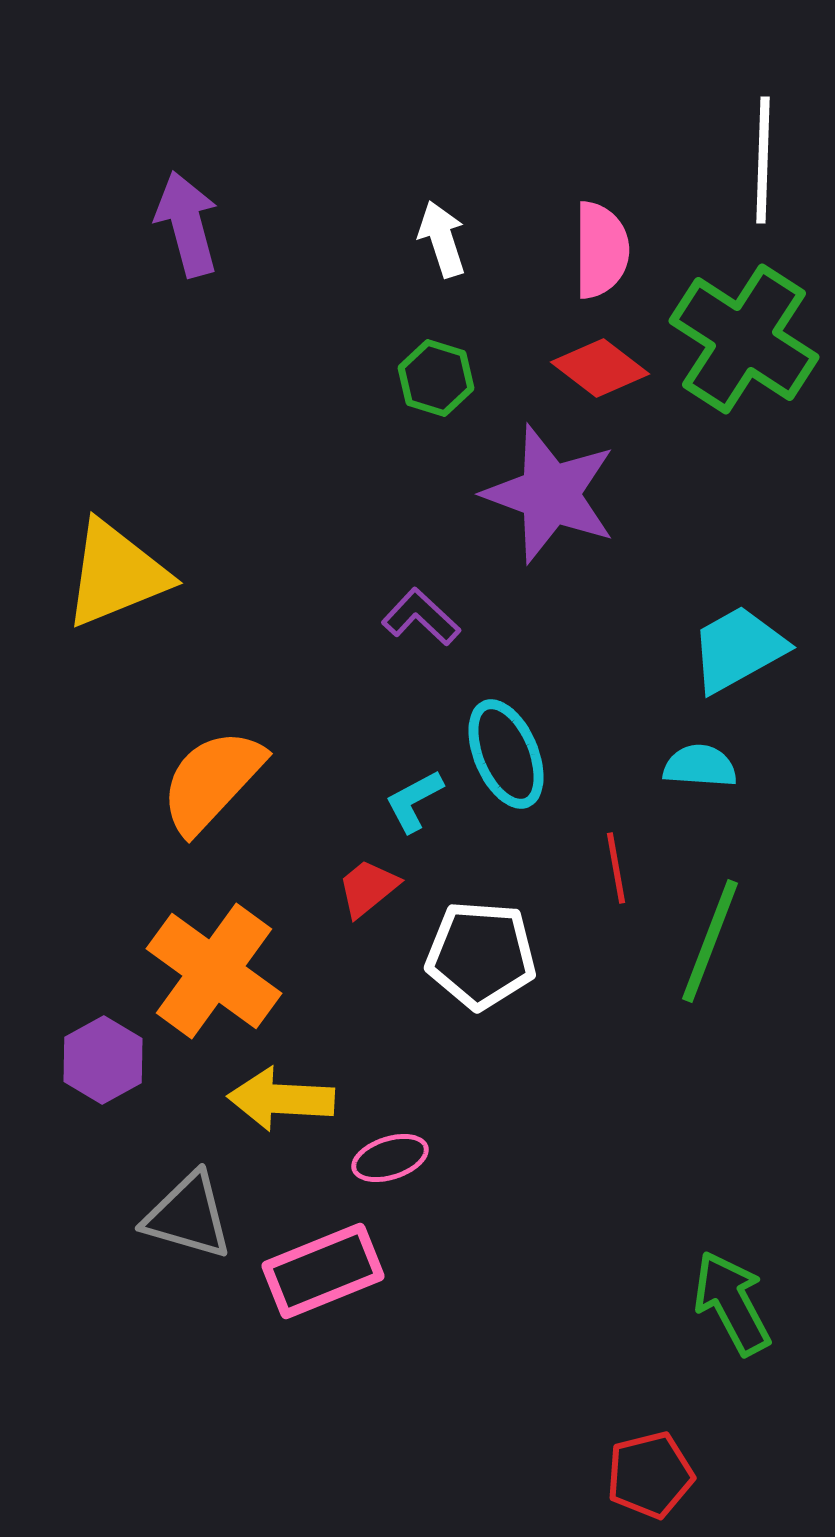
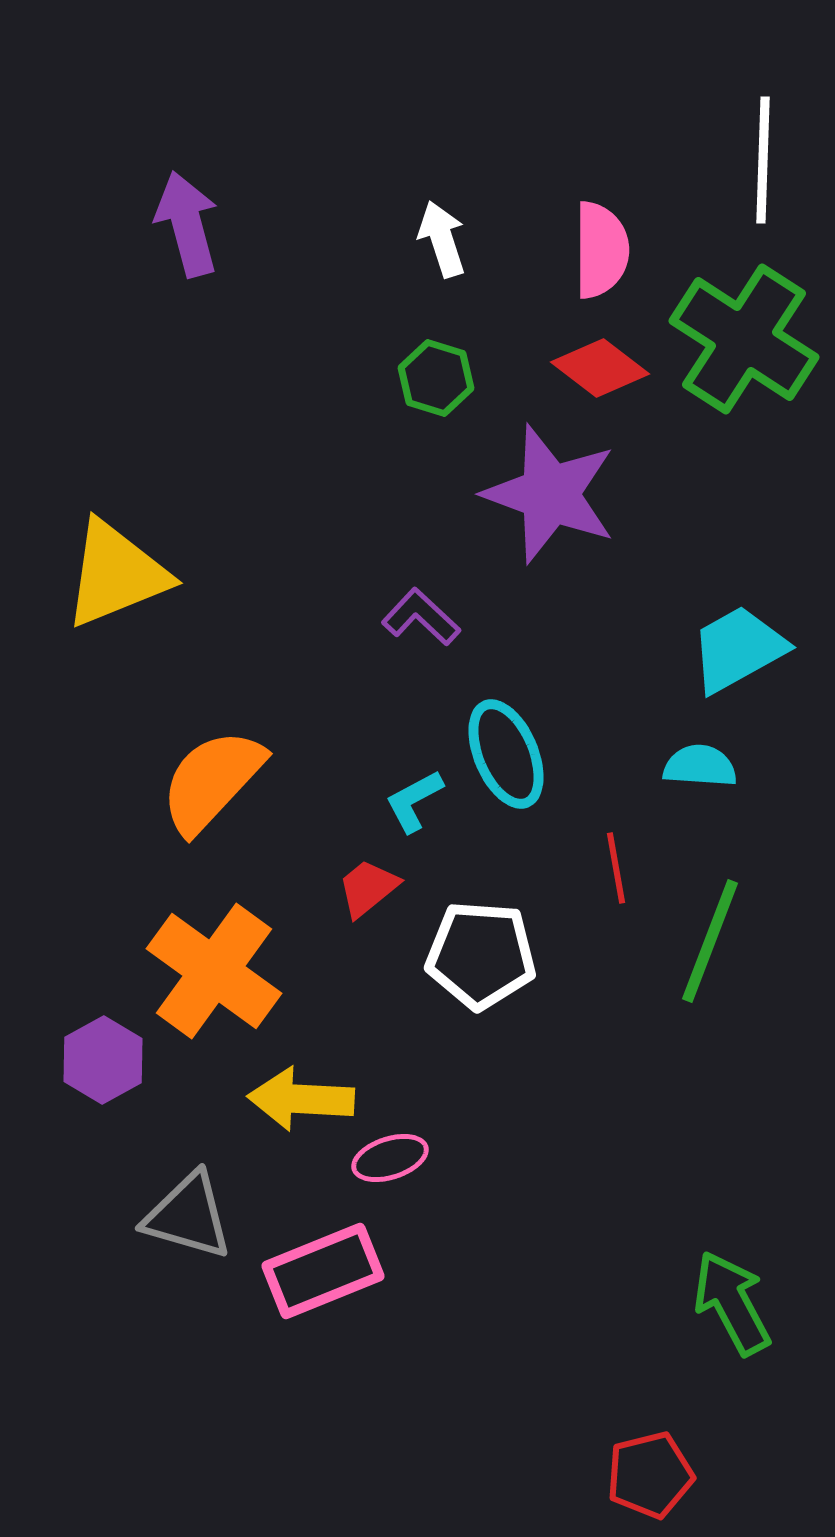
yellow arrow: moved 20 px right
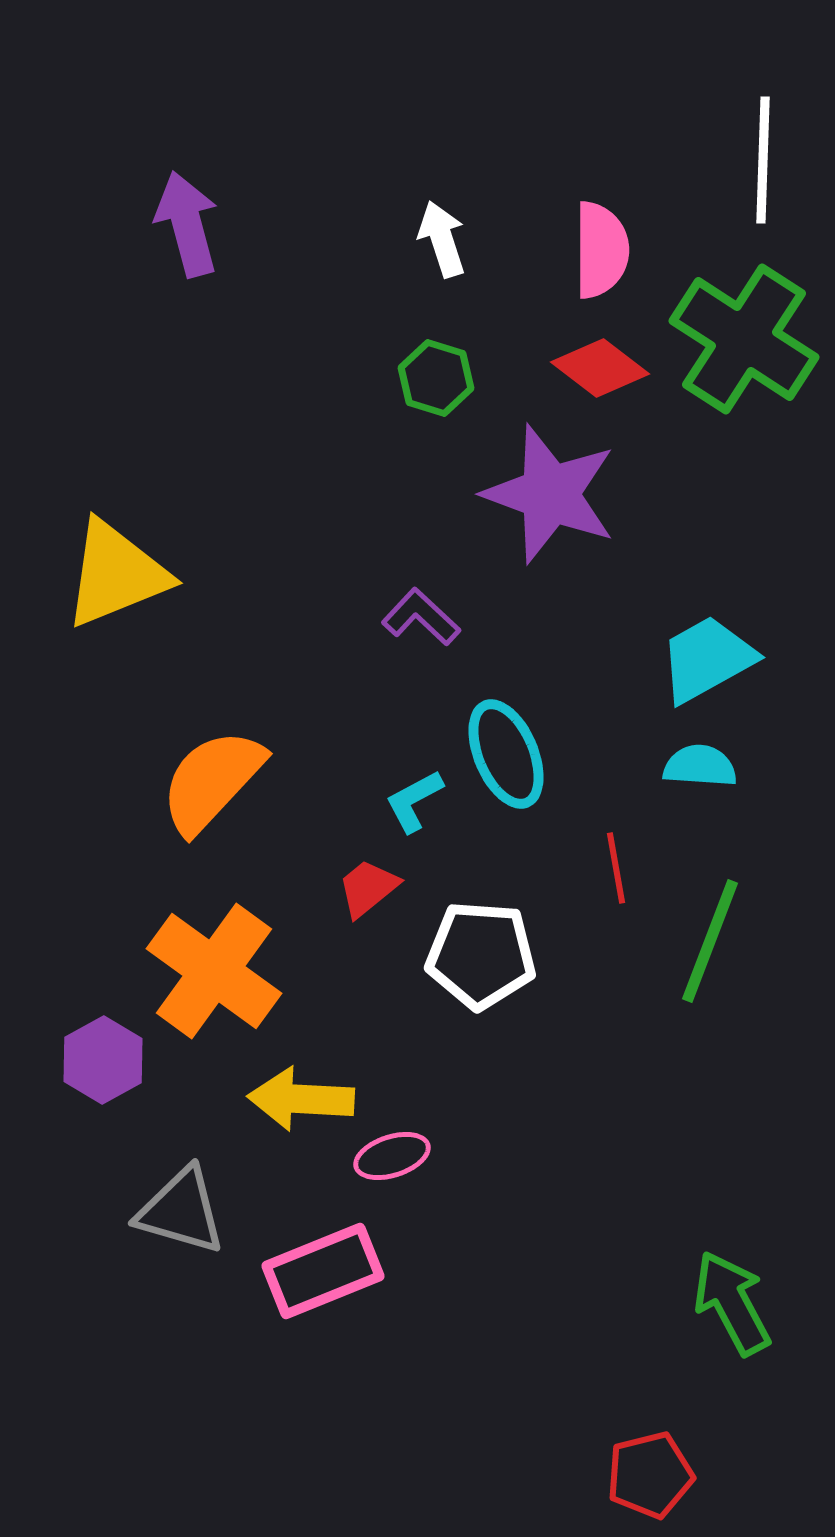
cyan trapezoid: moved 31 px left, 10 px down
pink ellipse: moved 2 px right, 2 px up
gray triangle: moved 7 px left, 5 px up
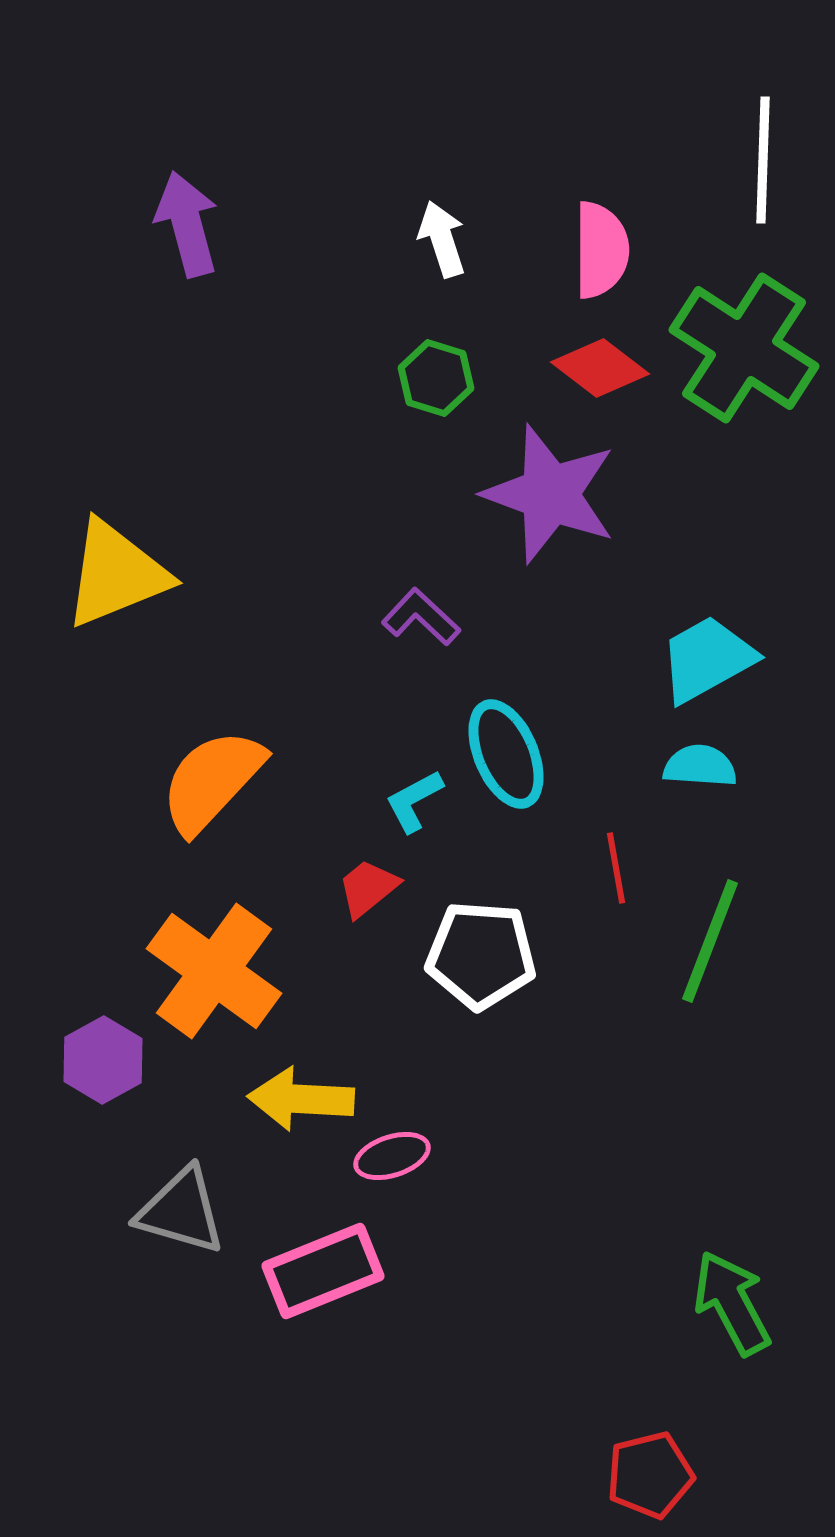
green cross: moved 9 px down
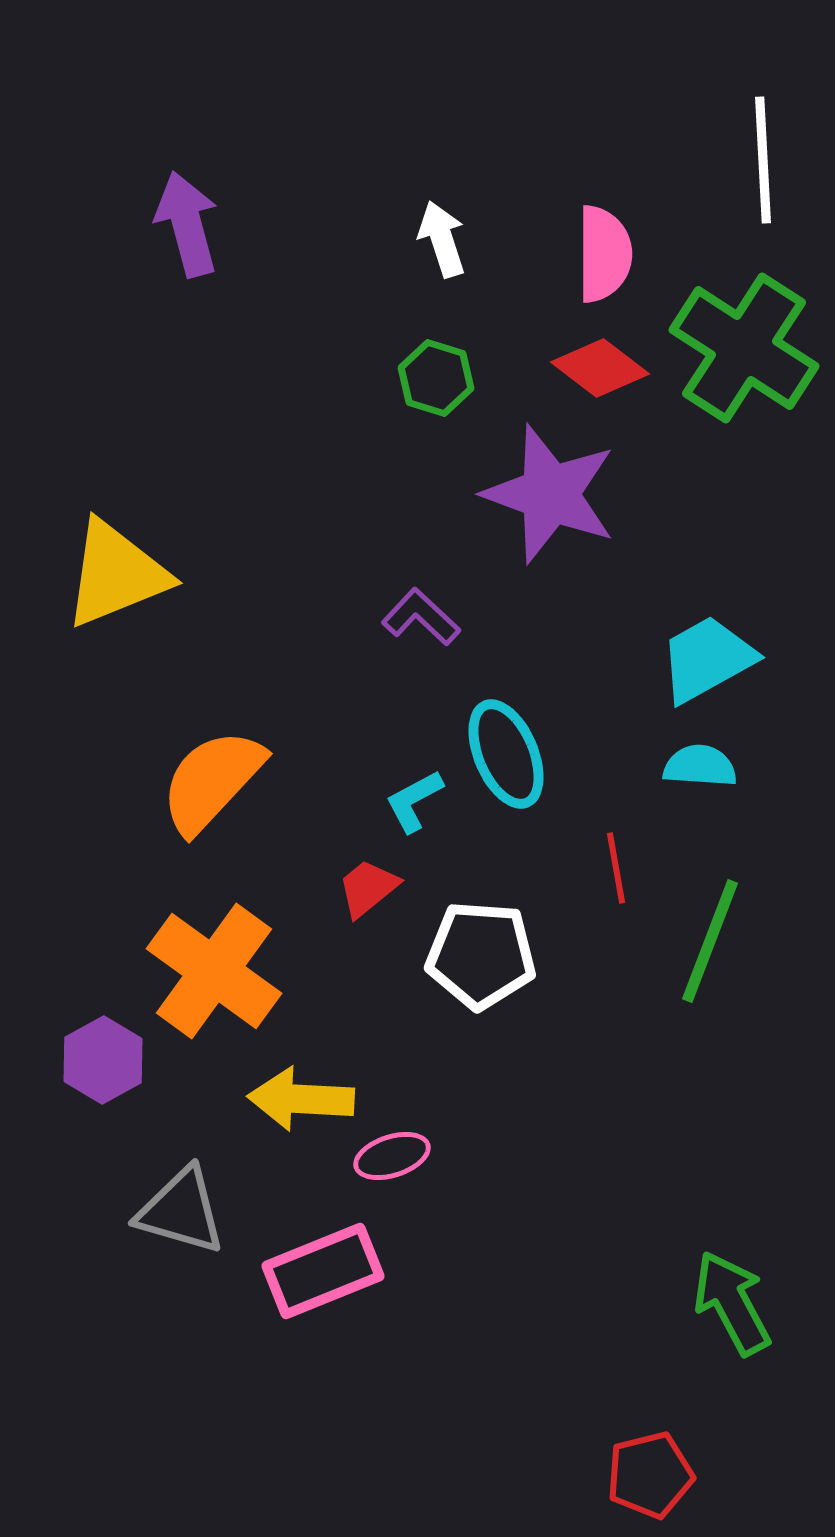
white line: rotated 5 degrees counterclockwise
pink semicircle: moved 3 px right, 4 px down
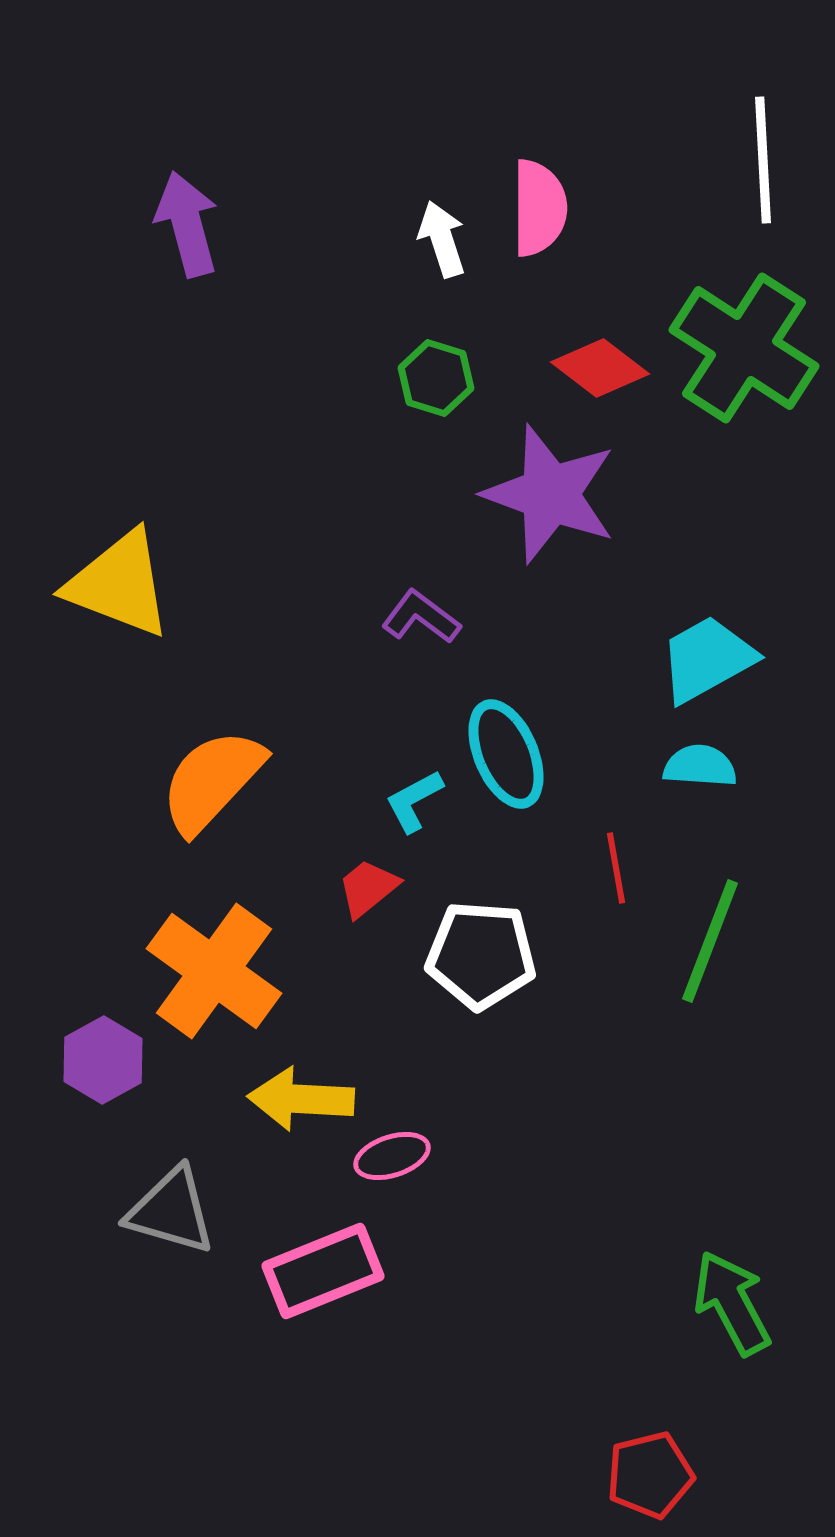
pink semicircle: moved 65 px left, 46 px up
yellow triangle: moved 3 px right, 10 px down; rotated 43 degrees clockwise
purple L-shape: rotated 6 degrees counterclockwise
gray triangle: moved 10 px left
